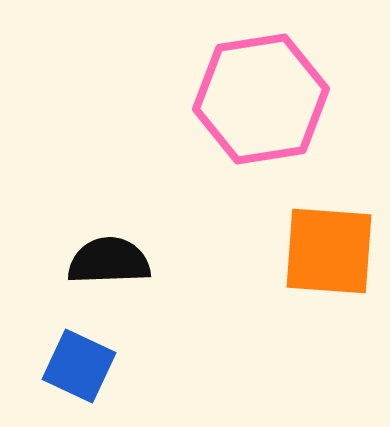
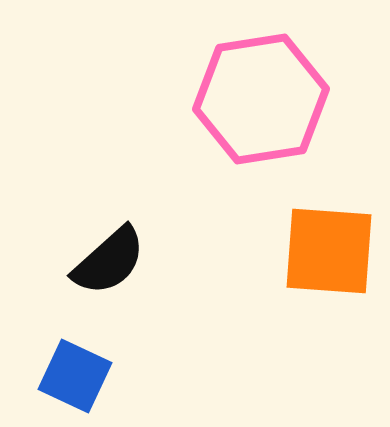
black semicircle: rotated 140 degrees clockwise
blue square: moved 4 px left, 10 px down
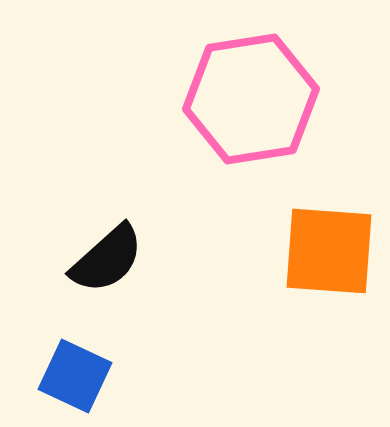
pink hexagon: moved 10 px left
black semicircle: moved 2 px left, 2 px up
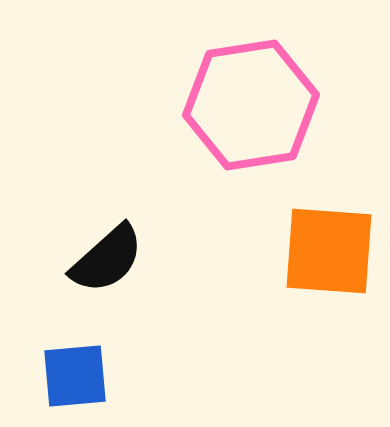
pink hexagon: moved 6 px down
blue square: rotated 30 degrees counterclockwise
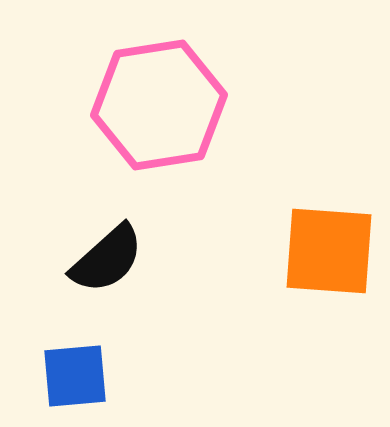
pink hexagon: moved 92 px left
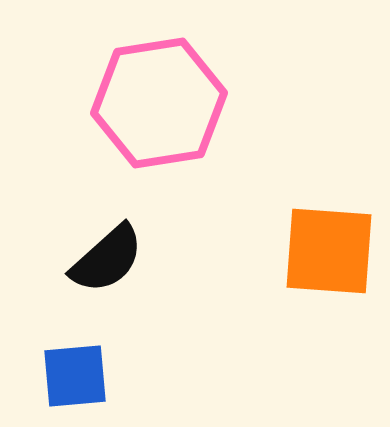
pink hexagon: moved 2 px up
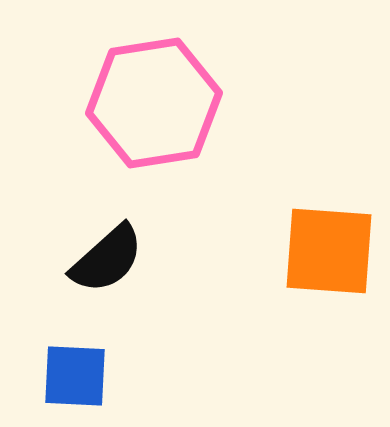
pink hexagon: moved 5 px left
blue square: rotated 8 degrees clockwise
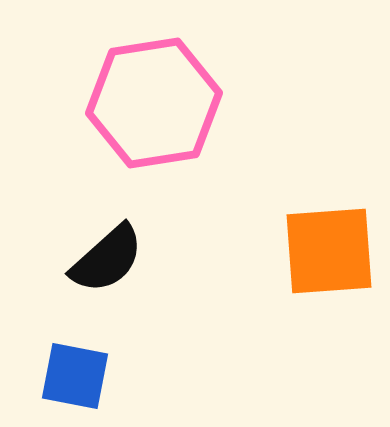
orange square: rotated 8 degrees counterclockwise
blue square: rotated 8 degrees clockwise
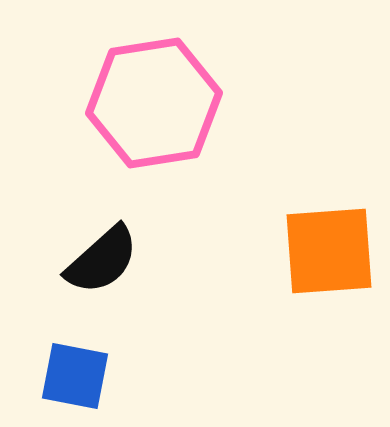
black semicircle: moved 5 px left, 1 px down
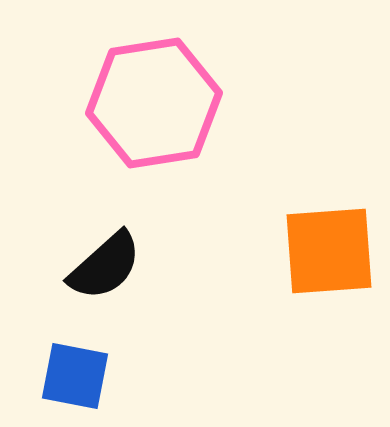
black semicircle: moved 3 px right, 6 px down
